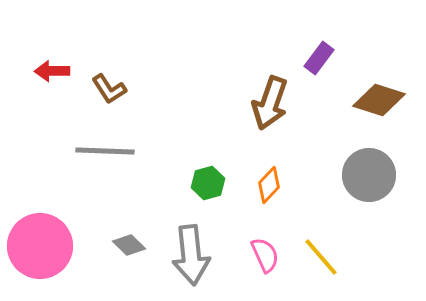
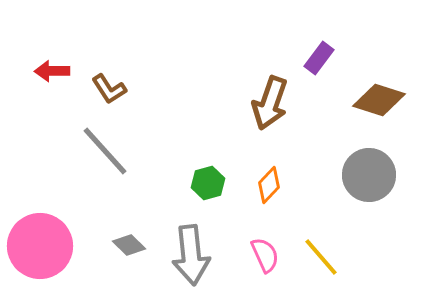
gray line: rotated 46 degrees clockwise
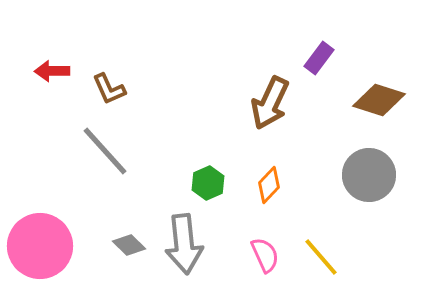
brown L-shape: rotated 9 degrees clockwise
brown arrow: rotated 6 degrees clockwise
green hexagon: rotated 8 degrees counterclockwise
gray arrow: moved 7 px left, 11 px up
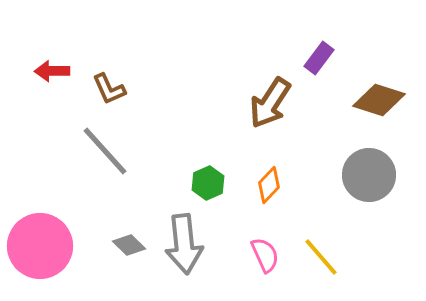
brown arrow: rotated 8 degrees clockwise
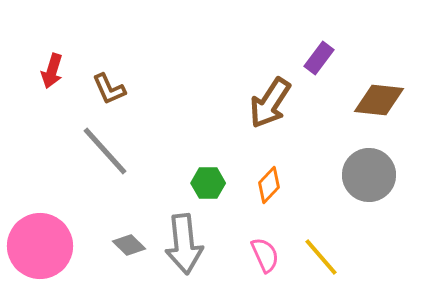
red arrow: rotated 72 degrees counterclockwise
brown diamond: rotated 12 degrees counterclockwise
green hexagon: rotated 24 degrees clockwise
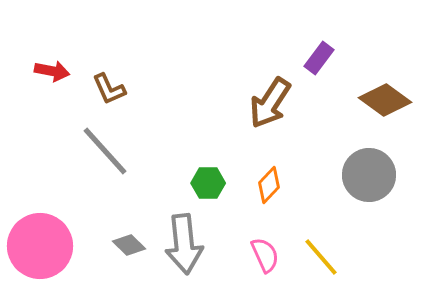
red arrow: rotated 96 degrees counterclockwise
brown diamond: moved 6 px right; rotated 30 degrees clockwise
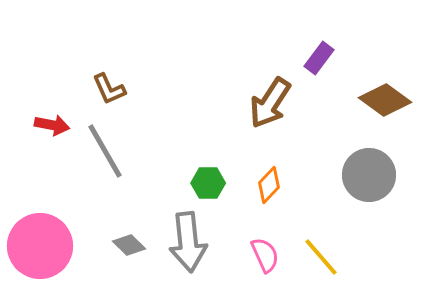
red arrow: moved 54 px down
gray line: rotated 12 degrees clockwise
gray arrow: moved 4 px right, 2 px up
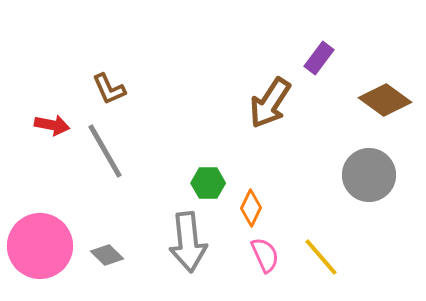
orange diamond: moved 18 px left, 23 px down; rotated 18 degrees counterclockwise
gray diamond: moved 22 px left, 10 px down
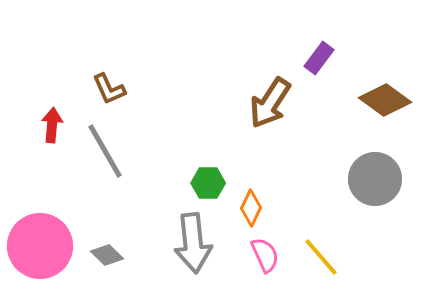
red arrow: rotated 96 degrees counterclockwise
gray circle: moved 6 px right, 4 px down
gray arrow: moved 5 px right, 1 px down
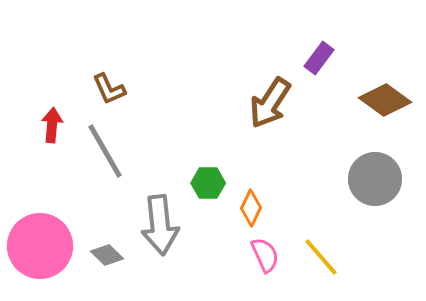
gray arrow: moved 33 px left, 18 px up
